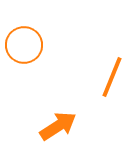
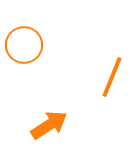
orange arrow: moved 9 px left, 1 px up
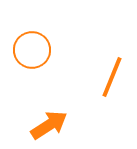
orange circle: moved 8 px right, 5 px down
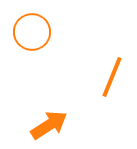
orange circle: moved 18 px up
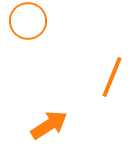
orange circle: moved 4 px left, 11 px up
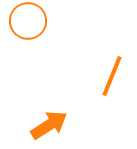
orange line: moved 1 px up
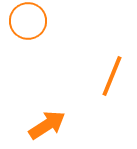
orange arrow: moved 2 px left
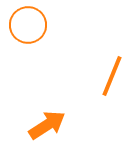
orange circle: moved 4 px down
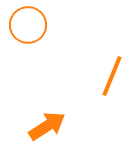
orange arrow: moved 1 px down
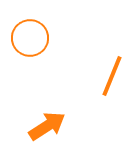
orange circle: moved 2 px right, 13 px down
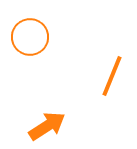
orange circle: moved 1 px up
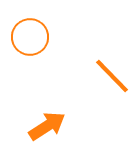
orange line: rotated 66 degrees counterclockwise
